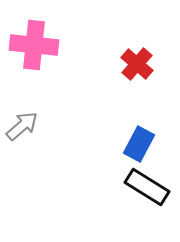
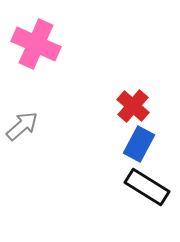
pink cross: moved 2 px right, 1 px up; rotated 18 degrees clockwise
red cross: moved 4 px left, 42 px down
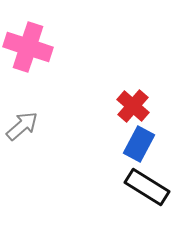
pink cross: moved 8 px left, 3 px down; rotated 6 degrees counterclockwise
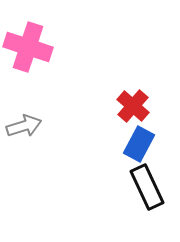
gray arrow: moved 2 px right; rotated 24 degrees clockwise
black rectangle: rotated 33 degrees clockwise
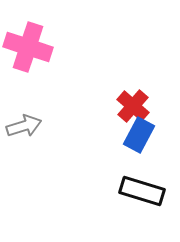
blue rectangle: moved 9 px up
black rectangle: moved 5 px left, 4 px down; rotated 48 degrees counterclockwise
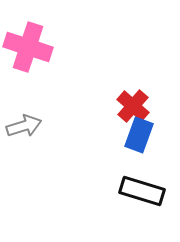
blue rectangle: rotated 8 degrees counterclockwise
